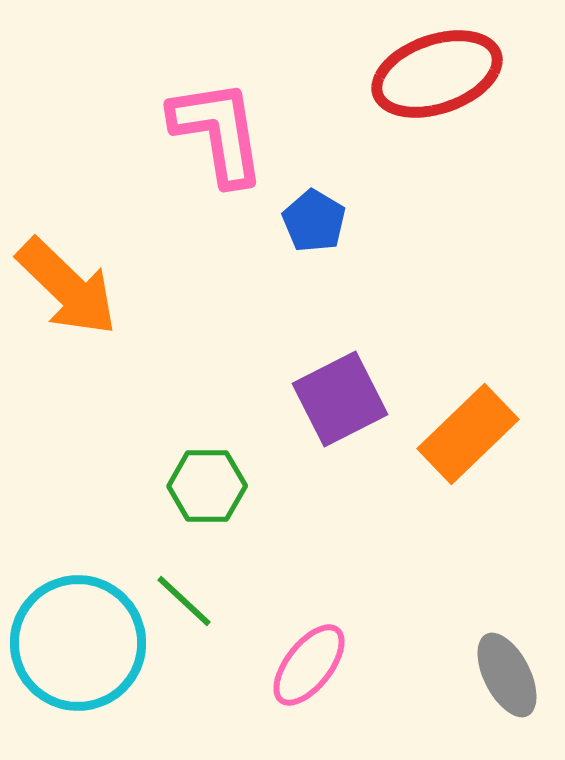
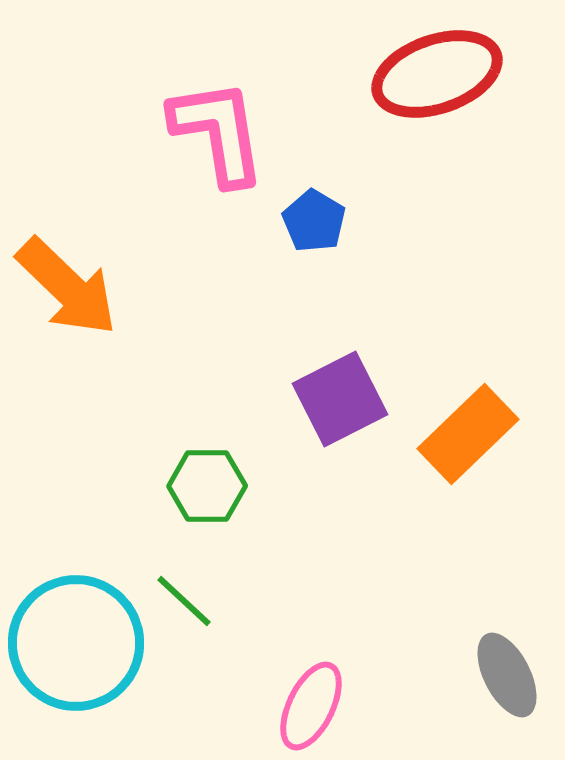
cyan circle: moved 2 px left
pink ellipse: moved 2 px right, 41 px down; rotated 12 degrees counterclockwise
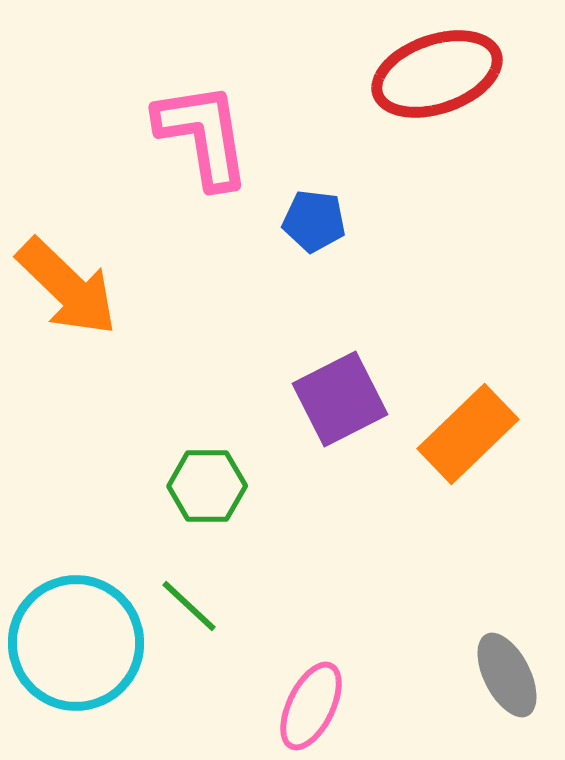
pink L-shape: moved 15 px left, 3 px down
blue pentagon: rotated 24 degrees counterclockwise
green line: moved 5 px right, 5 px down
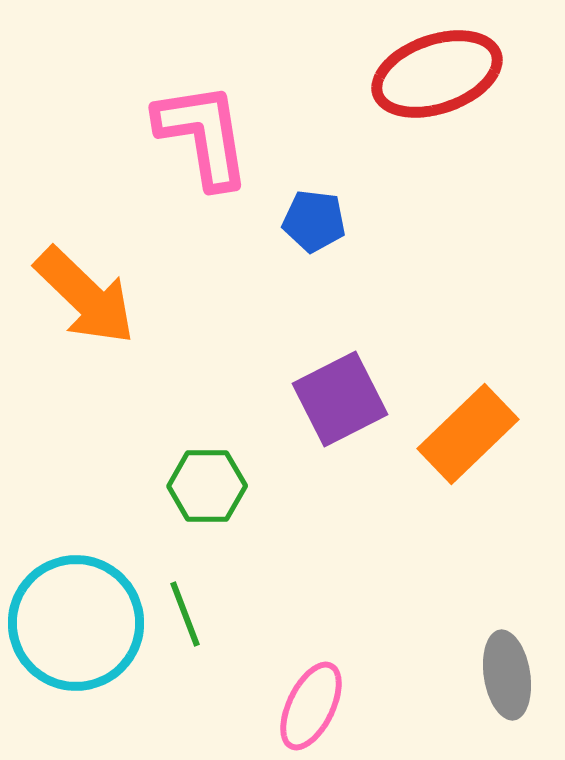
orange arrow: moved 18 px right, 9 px down
green line: moved 4 px left, 8 px down; rotated 26 degrees clockwise
cyan circle: moved 20 px up
gray ellipse: rotated 18 degrees clockwise
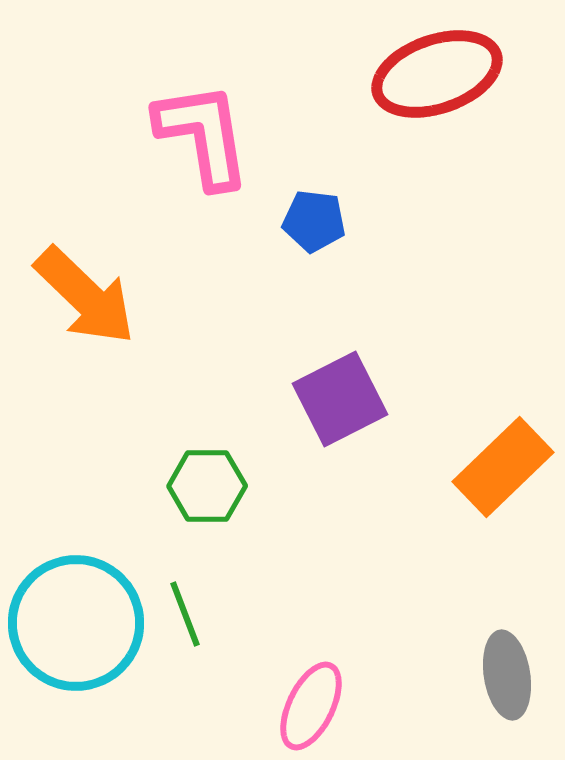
orange rectangle: moved 35 px right, 33 px down
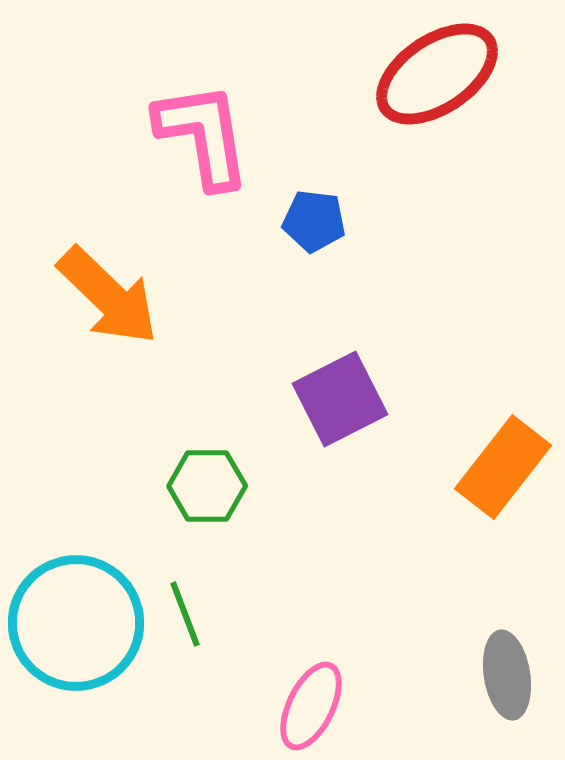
red ellipse: rotated 15 degrees counterclockwise
orange arrow: moved 23 px right
orange rectangle: rotated 8 degrees counterclockwise
